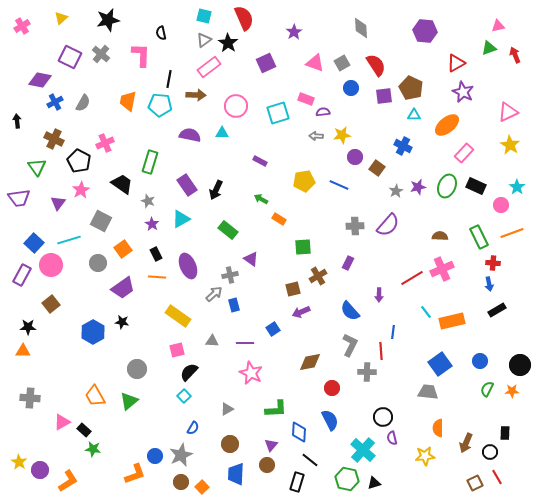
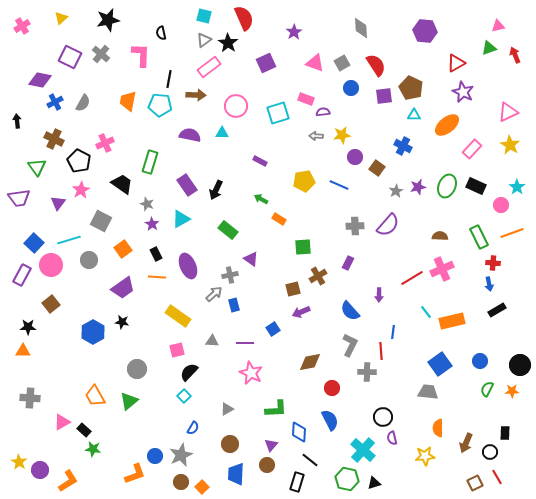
pink rectangle at (464, 153): moved 8 px right, 4 px up
gray star at (148, 201): moved 1 px left, 3 px down
gray circle at (98, 263): moved 9 px left, 3 px up
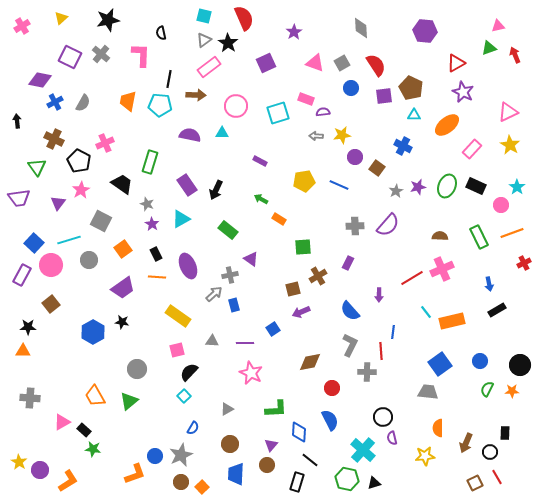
red cross at (493, 263): moved 31 px right; rotated 32 degrees counterclockwise
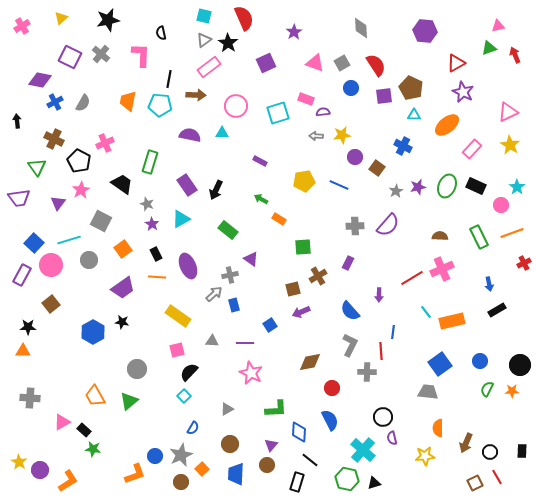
blue square at (273, 329): moved 3 px left, 4 px up
black rectangle at (505, 433): moved 17 px right, 18 px down
orange square at (202, 487): moved 18 px up
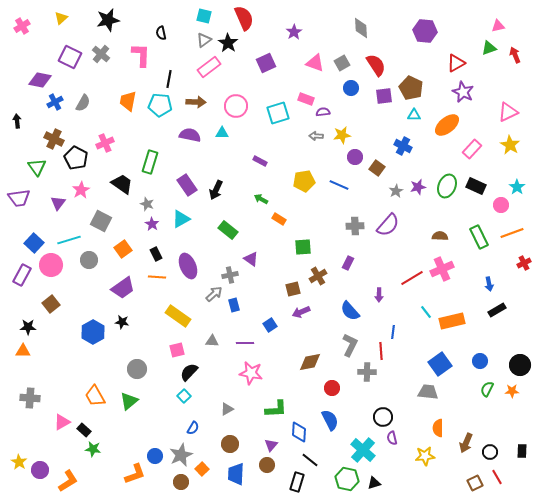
brown arrow at (196, 95): moved 7 px down
black pentagon at (79, 161): moved 3 px left, 3 px up
pink star at (251, 373): rotated 15 degrees counterclockwise
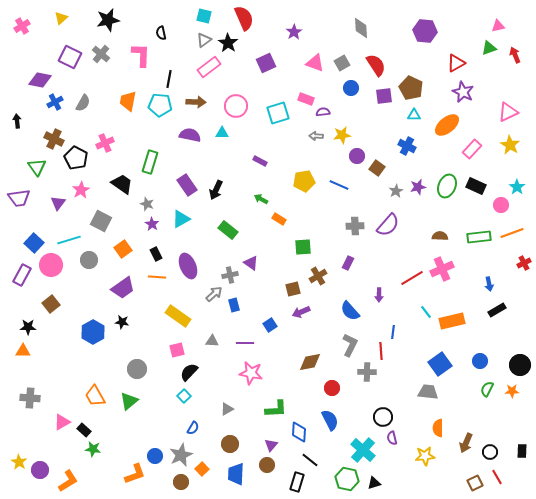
blue cross at (403, 146): moved 4 px right
purple circle at (355, 157): moved 2 px right, 1 px up
green rectangle at (479, 237): rotated 70 degrees counterclockwise
purple triangle at (251, 259): moved 4 px down
